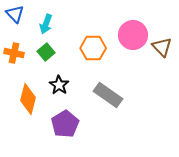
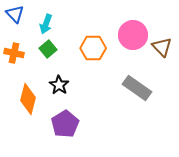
green square: moved 2 px right, 3 px up
gray rectangle: moved 29 px right, 7 px up
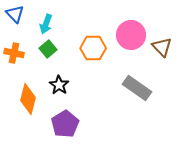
pink circle: moved 2 px left
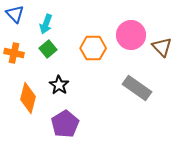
orange diamond: moved 1 px up
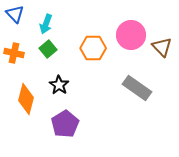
orange diamond: moved 2 px left, 1 px down
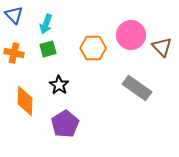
blue triangle: moved 1 px left, 1 px down
green square: rotated 24 degrees clockwise
orange diamond: moved 1 px left, 2 px down; rotated 12 degrees counterclockwise
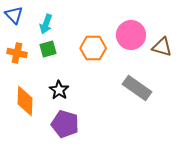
brown triangle: rotated 30 degrees counterclockwise
orange cross: moved 3 px right
black star: moved 5 px down
purple pentagon: rotated 24 degrees counterclockwise
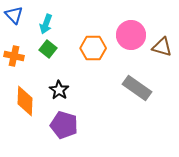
green square: rotated 36 degrees counterclockwise
orange cross: moved 3 px left, 3 px down
purple pentagon: moved 1 px left, 1 px down
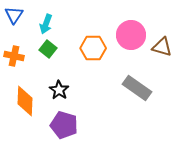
blue triangle: rotated 18 degrees clockwise
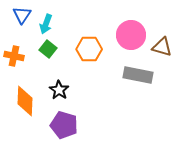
blue triangle: moved 8 px right
orange hexagon: moved 4 px left, 1 px down
gray rectangle: moved 1 px right, 13 px up; rotated 24 degrees counterclockwise
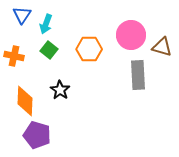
green square: moved 1 px right, 1 px down
gray rectangle: rotated 76 degrees clockwise
black star: moved 1 px right
purple pentagon: moved 27 px left, 10 px down
